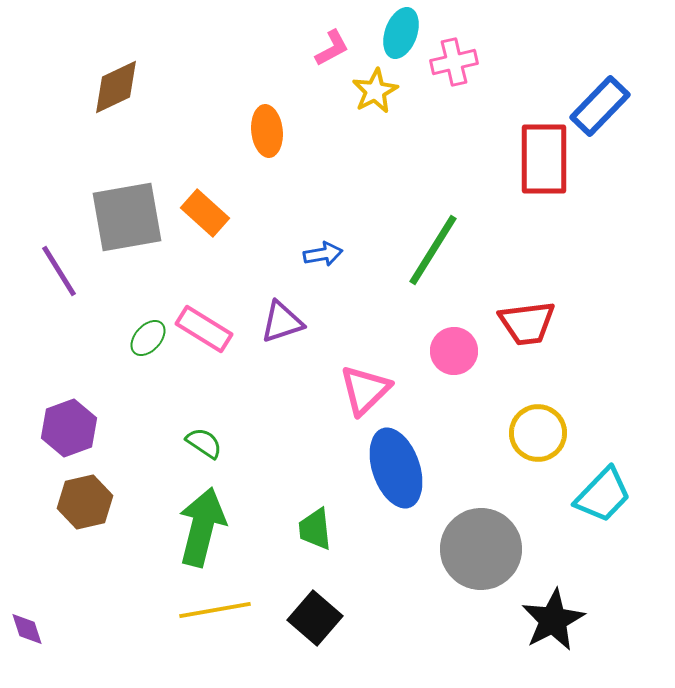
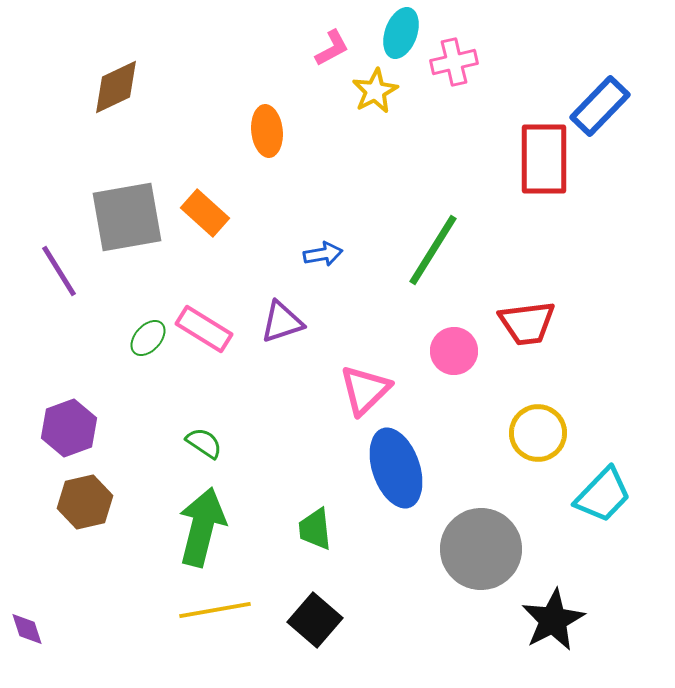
black square: moved 2 px down
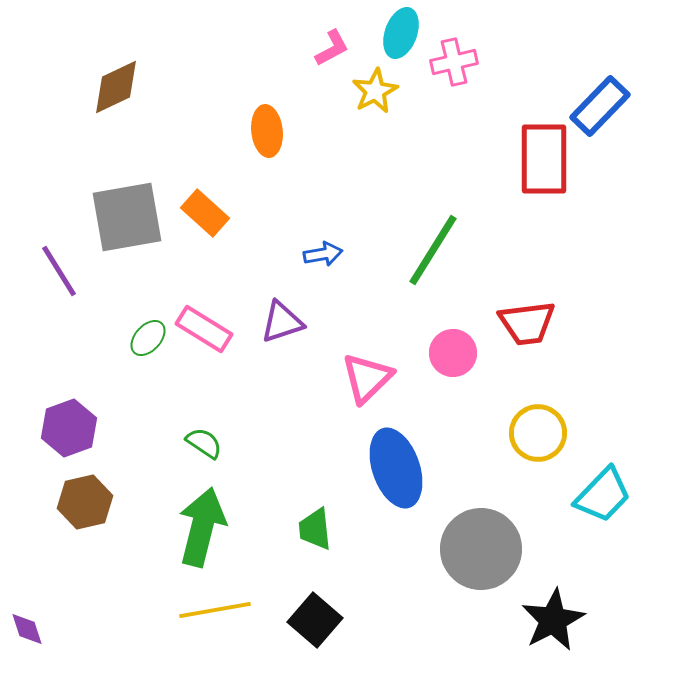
pink circle: moved 1 px left, 2 px down
pink triangle: moved 2 px right, 12 px up
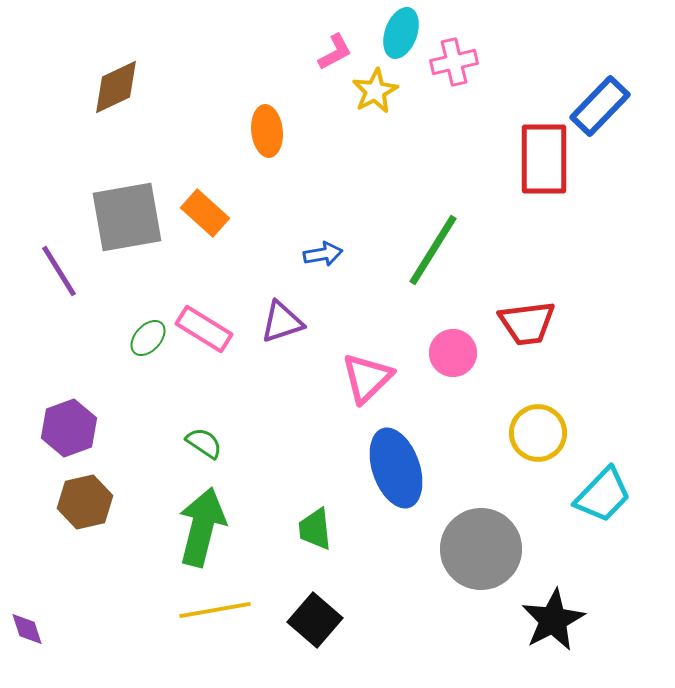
pink L-shape: moved 3 px right, 4 px down
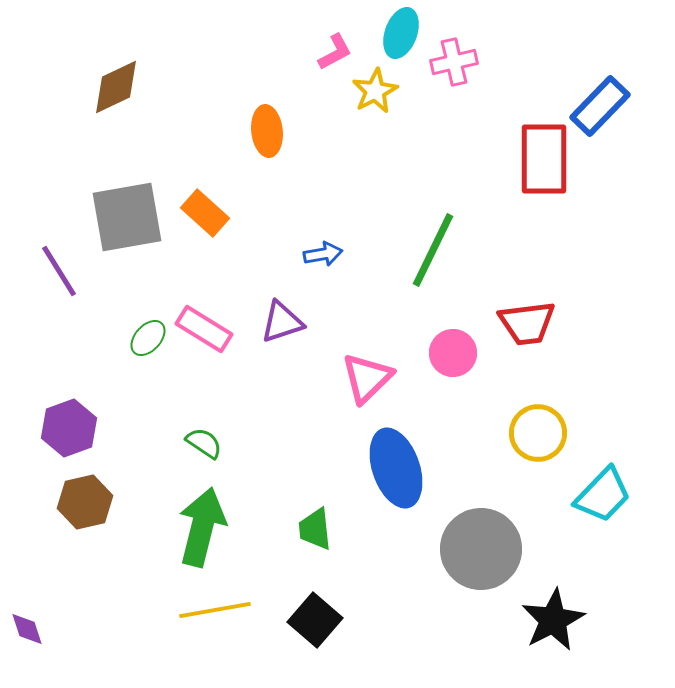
green line: rotated 6 degrees counterclockwise
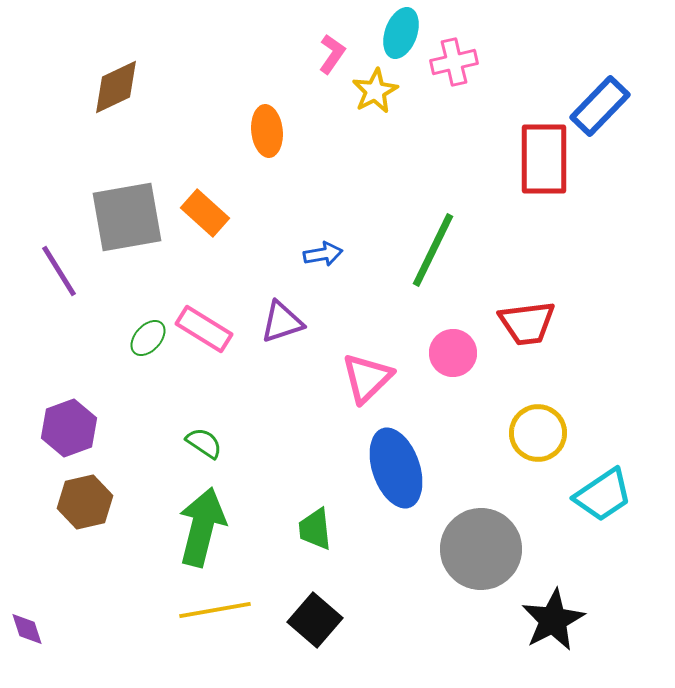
pink L-shape: moved 3 px left, 2 px down; rotated 27 degrees counterclockwise
cyan trapezoid: rotated 12 degrees clockwise
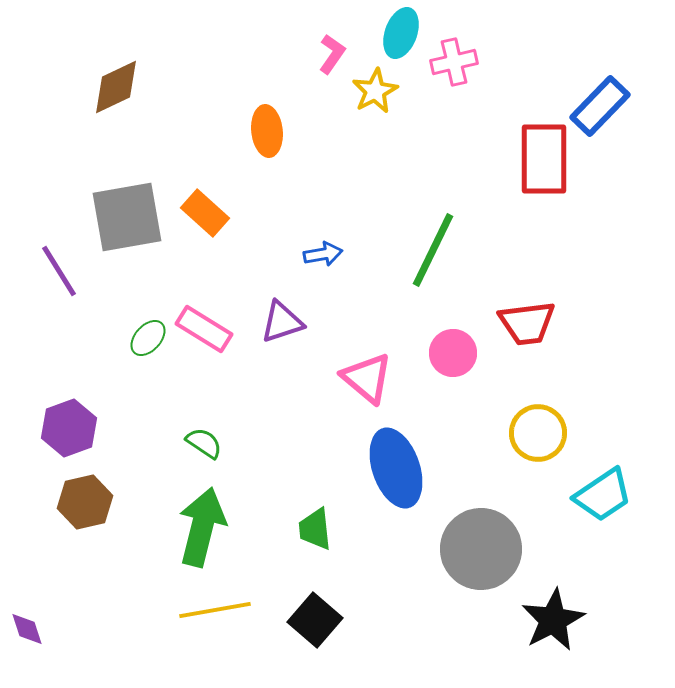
pink triangle: rotated 36 degrees counterclockwise
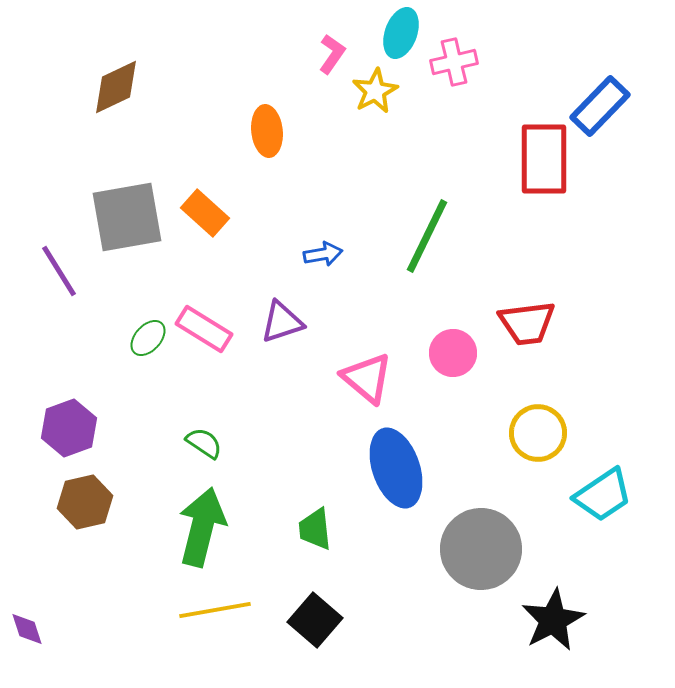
green line: moved 6 px left, 14 px up
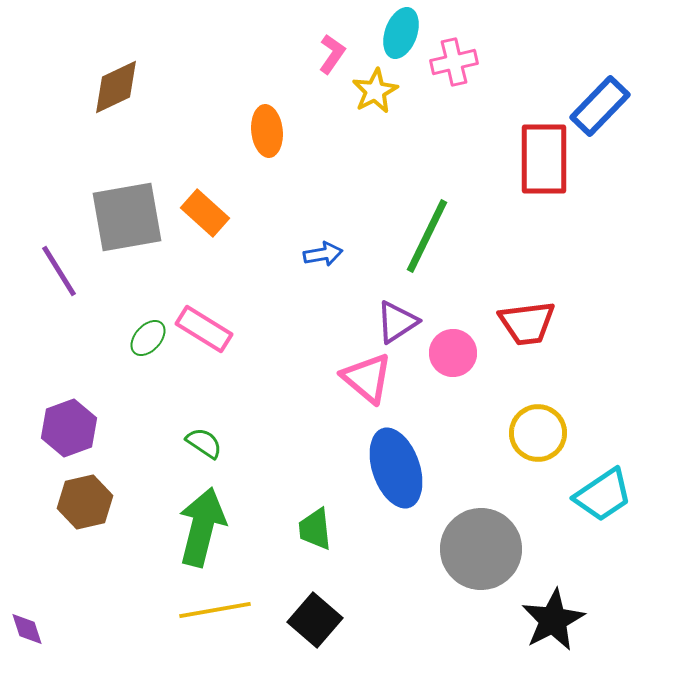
purple triangle: moved 115 px right; rotated 15 degrees counterclockwise
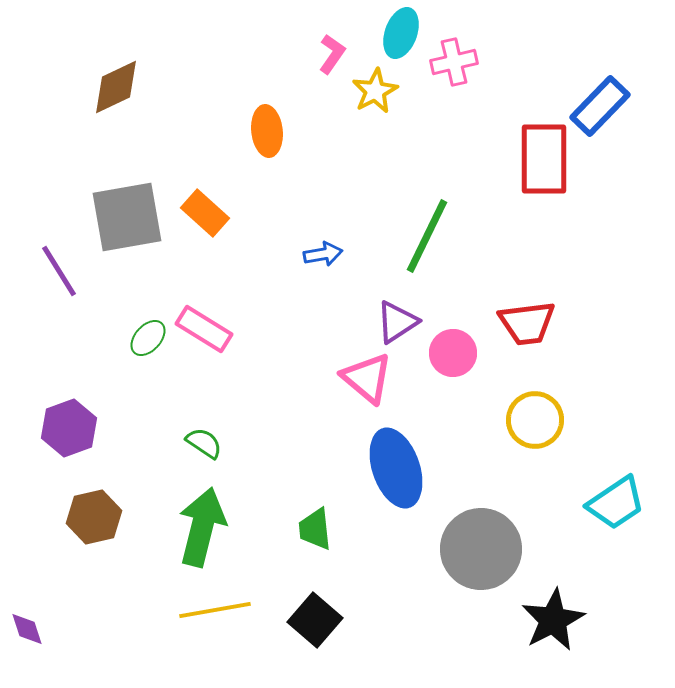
yellow circle: moved 3 px left, 13 px up
cyan trapezoid: moved 13 px right, 8 px down
brown hexagon: moved 9 px right, 15 px down
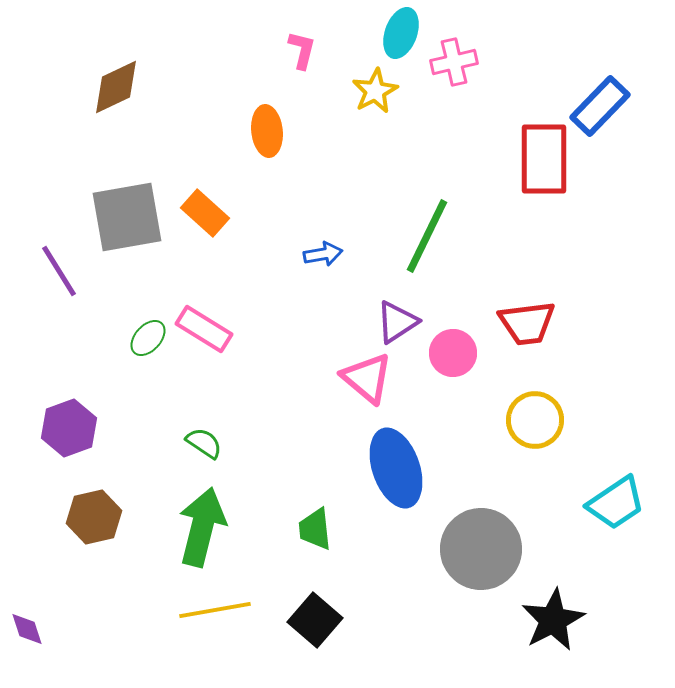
pink L-shape: moved 30 px left, 4 px up; rotated 21 degrees counterclockwise
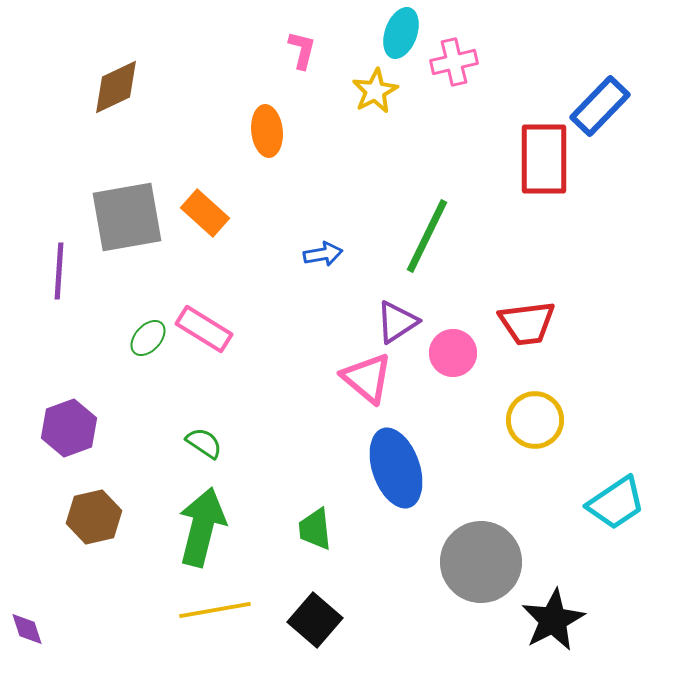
purple line: rotated 36 degrees clockwise
gray circle: moved 13 px down
